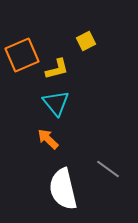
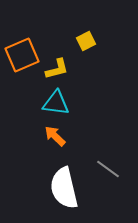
cyan triangle: rotated 44 degrees counterclockwise
orange arrow: moved 7 px right, 3 px up
white semicircle: moved 1 px right, 1 px up
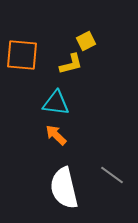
orange square: rotated 28 degrees clockwise
yellow L-shape: moved 14 px right, 5 px up
orange arrow: moved 1 px right, 1 px up
gray line: moved 4 px right, 6 px down
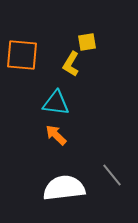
yellow square: moved 1 px right, 1 px down; rotated 18 degrees clockwise
yellow L-shape: rotated 135 degrees clockwise
gray line: rotated 15 degrees clockwise
white semicircle: rotated 96 degrees clockwise
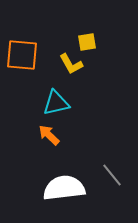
yellow L-shape: rotated 60 degrees counterclockwise
cyan triangle: rotated 20 degrees counterclockwise
orange arrow: moved 7 px left
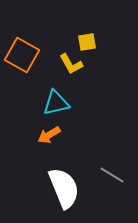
orange square: rotated 24 degrees clockwise
orange arrow: rotated 75 degrees counterclockwise
gray line: rotated 20 degrees counterclockwise
white semicircle: rotated 75 degrees clockwise
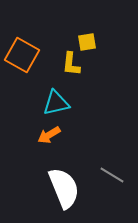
yellow L-shape: rotated 35 degrees clockwise
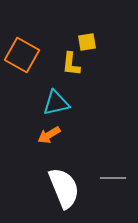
gray line: moved 1 px right, 3 px down; rotated 30 degrees counterclockwise
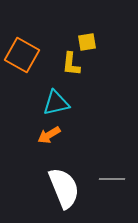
gray line: moved 1 px left, 1 px down
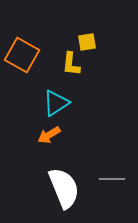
cyan triangle: rotated 20 degrees counterclockwise
